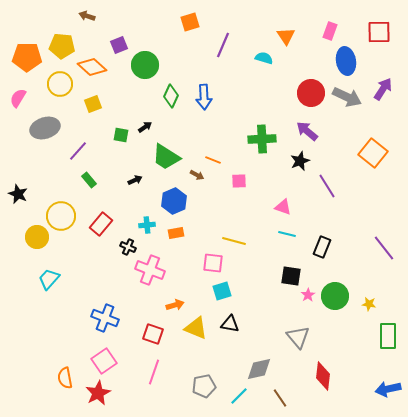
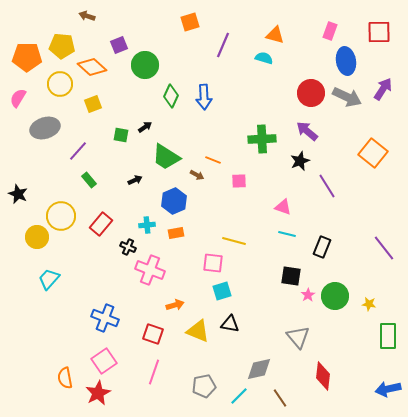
orange triangle at (286, 36): moved 11 px left, 1 px up; rotated 42 degrees counterclockwise
yellow triangle at (196, 328): moved 2 px right, 3 px down
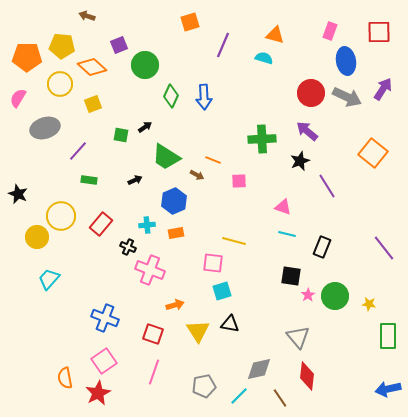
green rectangle at (89, 180): rotated 42 degrees counterclockwise
yellow triangle at (198, 331): rotated 35 degrees clockwise
red diamond at (323, 376): moved 16 px left
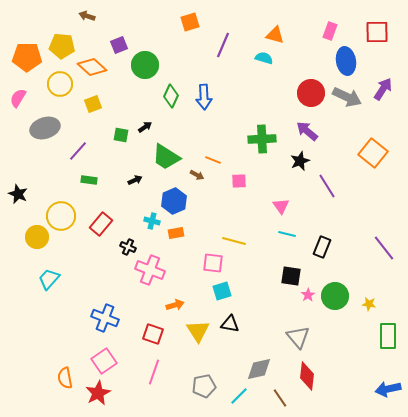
red square at (379, 32): moved 2 px left
pink triangle at (283, 207): moved 2 px left, 1 px up; rotated 36 degrees clockwise
cyan cross at (147, 225): moved 5 px right, 4 px up; rotated 21 degrees clockwise
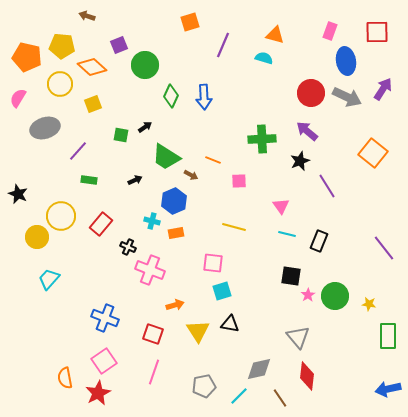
orange pentagon at (27, 57): rotated 12 degrees clockwise
brown arrow at (197, 175): moved 6 px left
yellow line at (234, 241): moved 14 px up
black rectangle at (322, 247): moved 3 px left, 6 px up
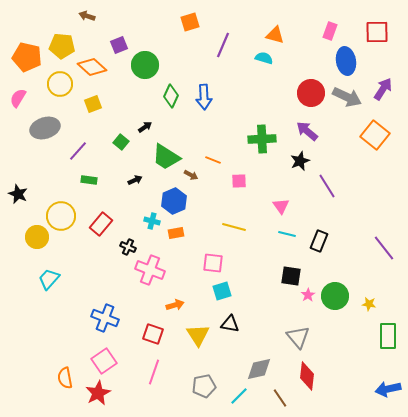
green square at (121, 135): moved 7 px down; rotated 28 degrees clockwise
orange square at (373, 153): moved 2 px right, 18 px up
yellow triangle at (198, 331): moved 4 px down
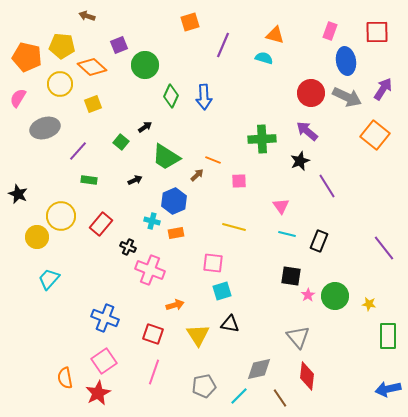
brown arrow at (191, 175): moved 6 px right; rotated 72 degrees counterclockwise
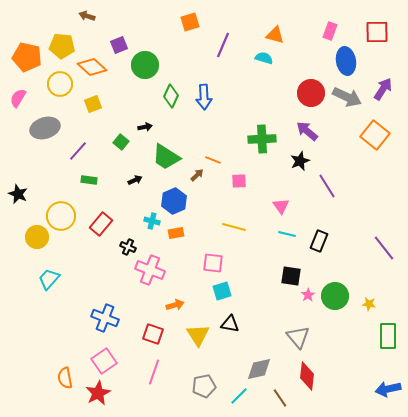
black arrow at (145, 127): rotated 24 degrees clockwise
